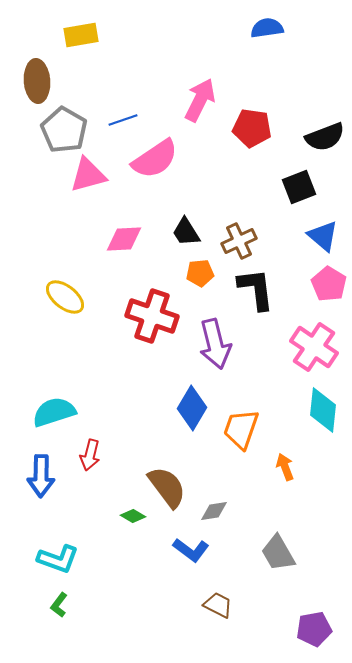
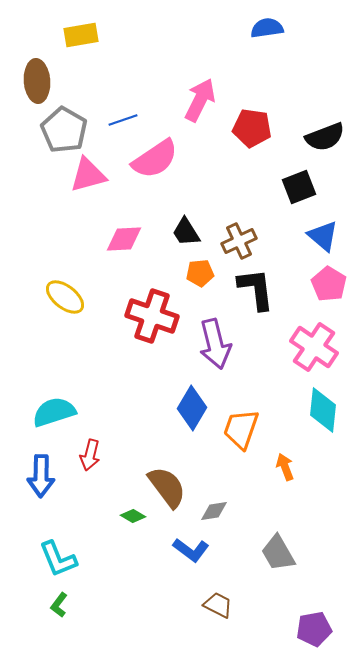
cyan L-shape: rotated 48 degrees clockwise
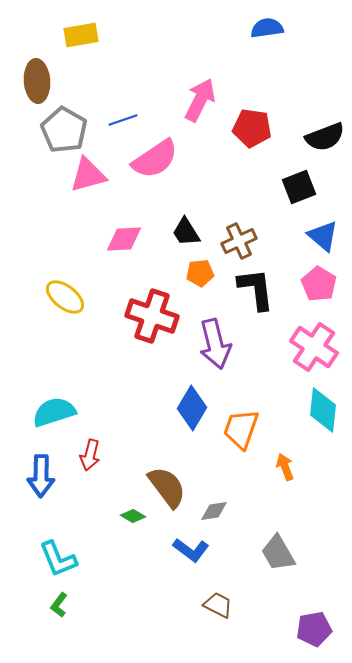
pink pentagon: moved 10 px left
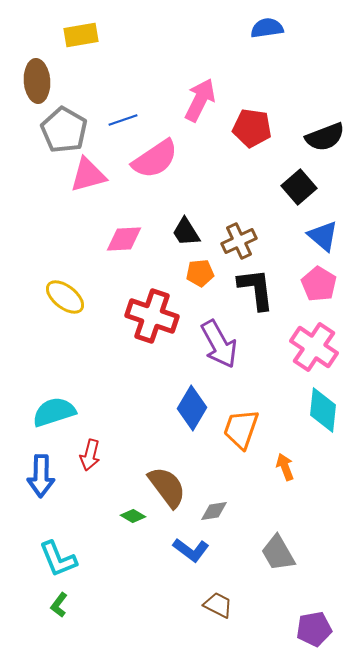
black square: rotated 20 degrees counterclockwise
purple arrow: moved 4 px right; rotated 15 degrees counterclockwise
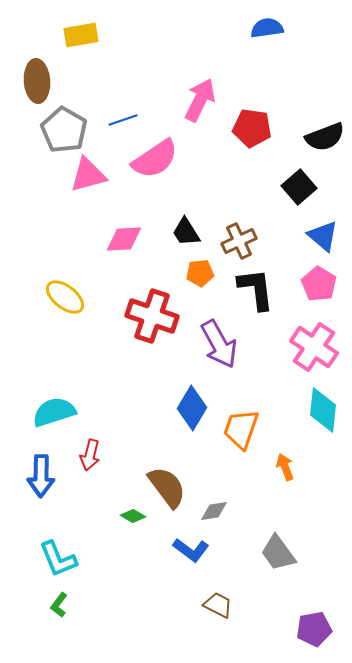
gray trapezoid: rotated 6 degrees counterclockwise
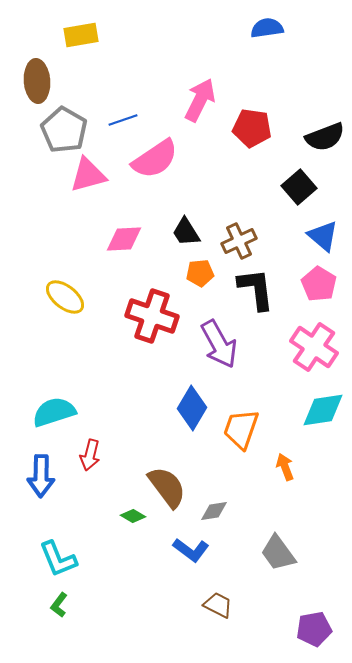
cyan diamond: rotated 75 degrees clockwise
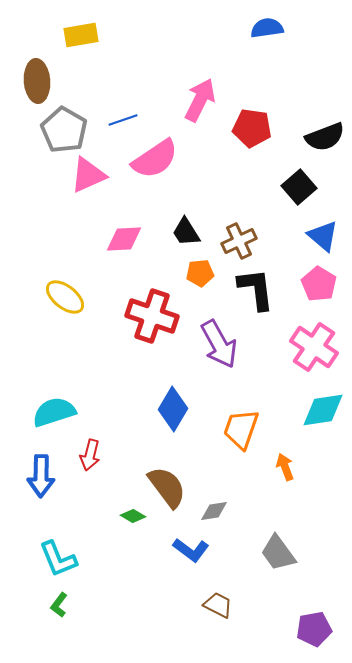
pink triangle: rotated 9 degrees counterclockwise
blue diamond: moved 19 px left, 1 px down
